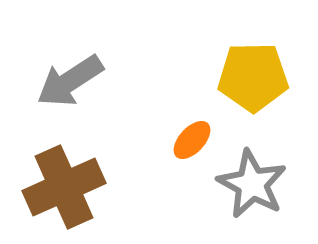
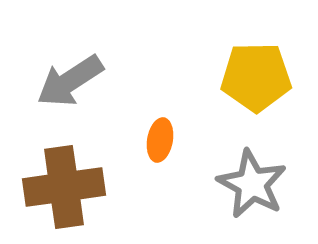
yellow pentagon: moved 3 px right
orange ellipse: moved 32 px left; rotated 33 degrees counterclockwise
brown cross: rotated 16 degrees clockwise
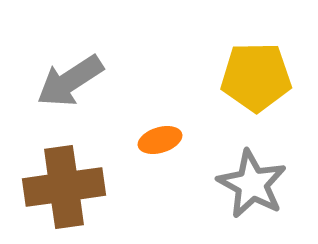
orange ellipse: rotated 63 degrees clockwise
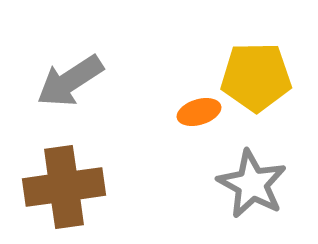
orange ellipse: moved 39 px right, 28 px up
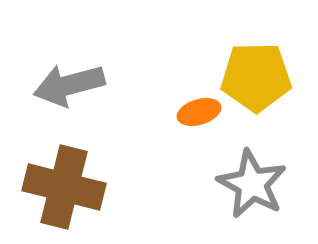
gray arrow: moved 1 px left, 4 px down; rotated 18 degrees clockwise
brown cross: rotated 22 degrees clockwise
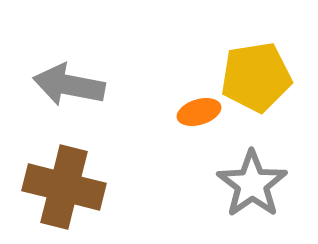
yellow pentagon: rotated 8 degrees counterclockwise
gray arrow: rotated 26 degrees clockwise
gray star: rotated 8 degrees clockwise
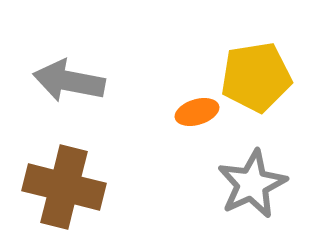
gray arrow: moved 4 px up
orange ellipse: moved 2 px left
gray star: rotated 10 degrees clockwise
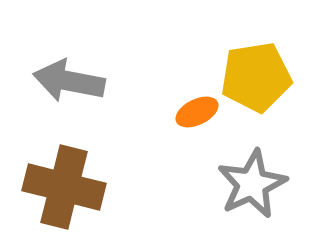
orange ellipse: rotated 9 degrees counterclockwise
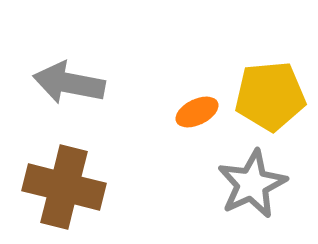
yellow pentagon: moved 14 px right, 19 px down; rotated 4 degrees clockwise
gray arrow: moved 2 px down
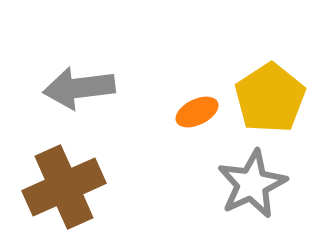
gray arrow: moved 10 px right, 5 px down; rotated 18 degrees counterclockwise
yellow pentagon: moved 2 px down; rotated 28 degrees counterclockwise
brown cross: rotated 38 degrees counterclockwise
